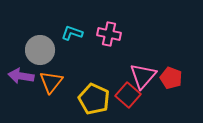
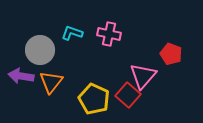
red pentagon: moved 24 px up
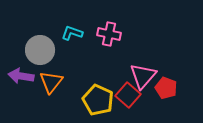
red pentagon: moved 5 px left, 34 px down
yellow pentagon: moved 4 px right, 1 px down
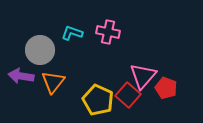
pink cross: moved 1 px left, 2 px up
orange triangle: moved 2 px right
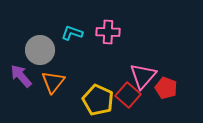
pink cross: rotated 10 degrees counterclockwise
purple arrow: rotated 40 degrees clockwise
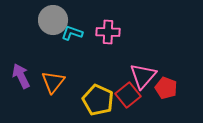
gray circle: moved 13 px right, 30 px up
purple arrow: rotated 15 degrees clockwise
red square: rotated 10 degrees clockwise
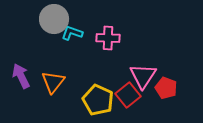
gray circle: moved 1 px right, 1 px up
pink cross: moved 6 px down
pink triangle: rotated 8 degrees counterclockwise
